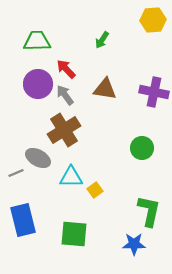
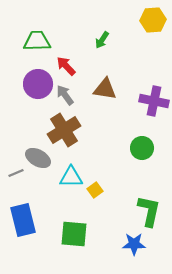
red arrow: moved 3 px up
purple cross: moved 9 px down
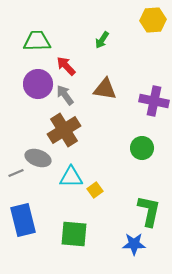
gray ellipse: rotated 10 degrees counterclockwise
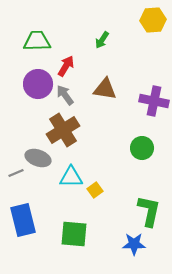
red arrow: rotated 75 degrees clockwise
brown cross: moved 1 px left
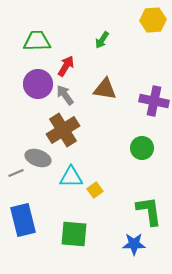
green L-shape: rotated 20 degrees counterclockwise
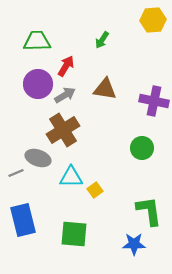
gray arrow: rotated 95 degrees clockwise
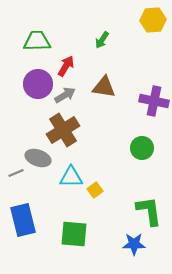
brown triangle: moved 1 px left, 2 px up
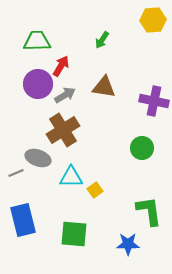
red arrow: moved 5 px left
blue star: moved 6 px left
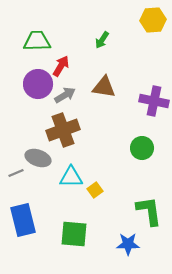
brown cross: rotated 12 degrees clockwise
